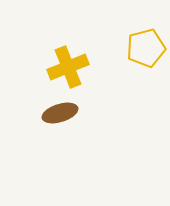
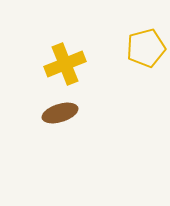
yellow cross: moved 3 px left, 3 px up
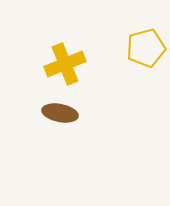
brown ellipse: rotated 28 degrees clockwise
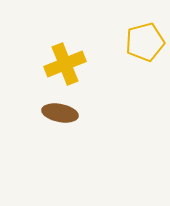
yellow pentagon: moved 1 px left, 6 px up
